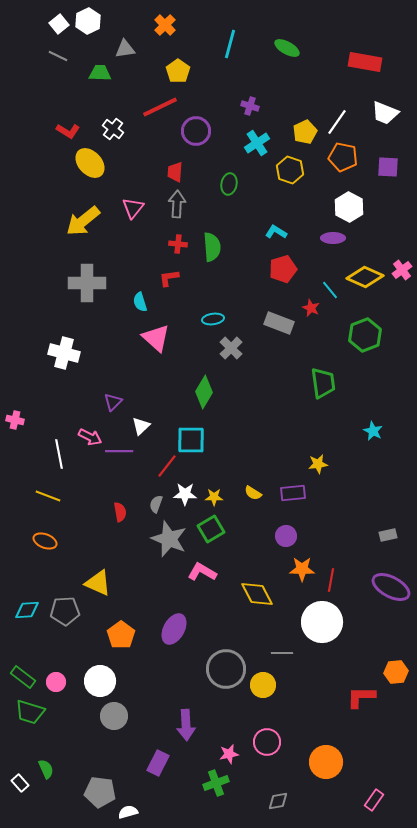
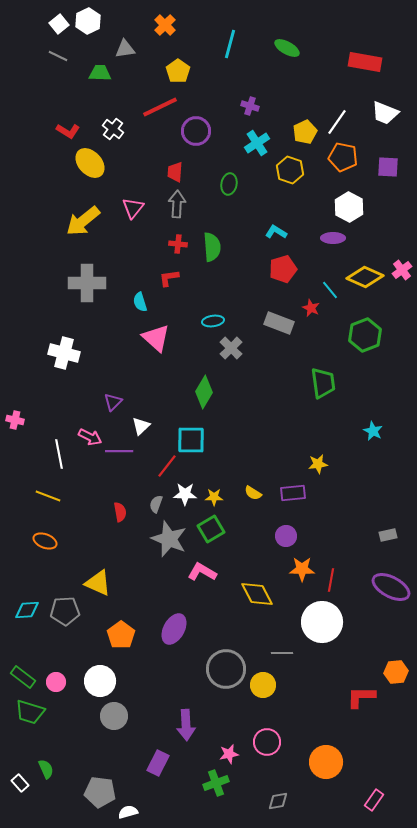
cyan ellipse at (213, 319): moved 2 px down
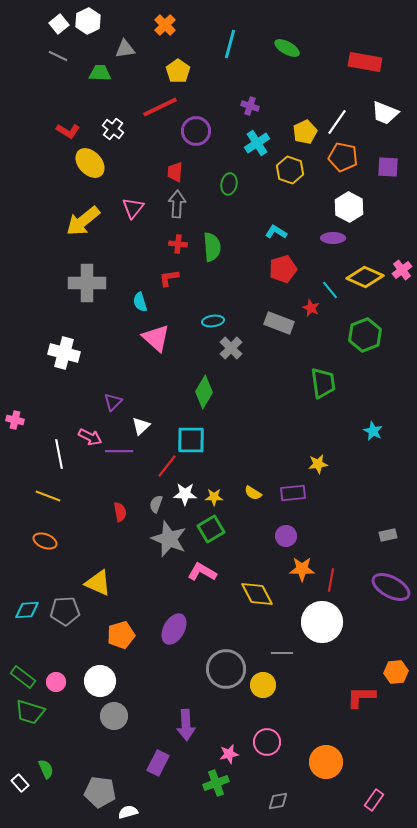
orange pentagon at (121, 635): rotated 20 degrees clockwise
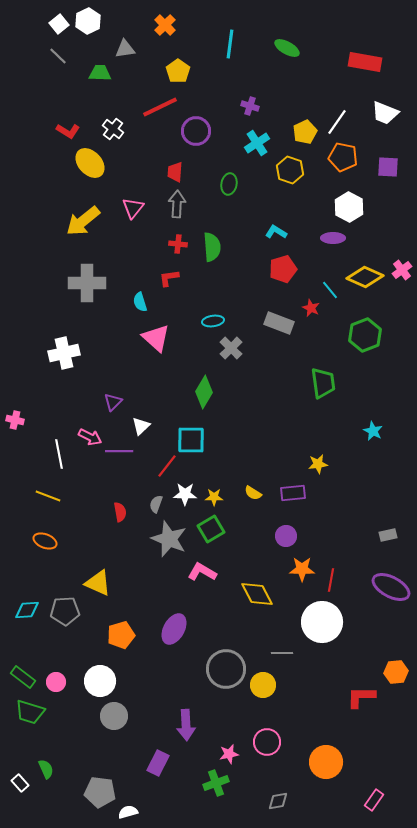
cyan line at (230, 44): rotated 8 degrees counterclockwise
gray line at (58, 56): rotated 18 degrees clockwise
white cross at (64, 353): rotated 28 degrees counterclockwise
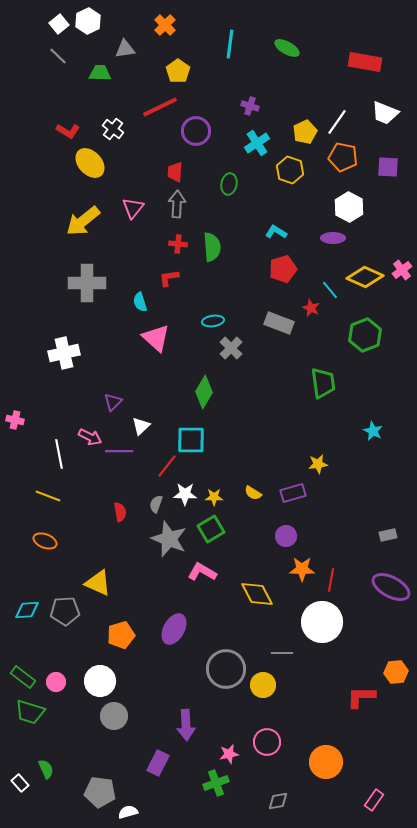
purple rectangle at (293, 493): rotated 10 degrees counterclockwise
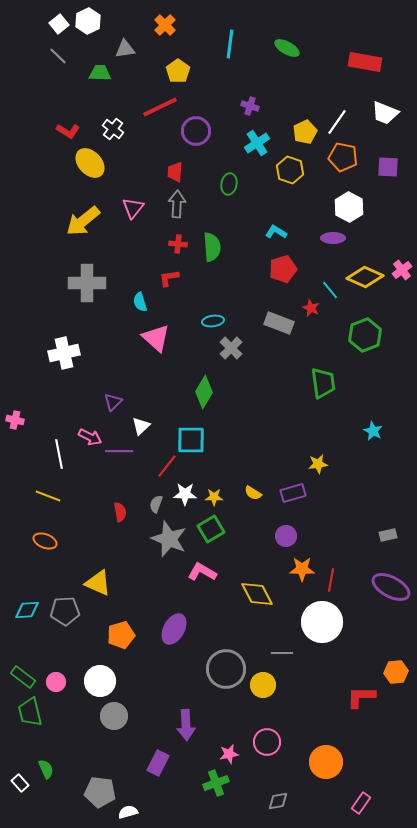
green trapezoid at (30, 712): rotated 60 degrees clockwise
pink rectangle at (374, 800): moved 13 px left, 3 px down
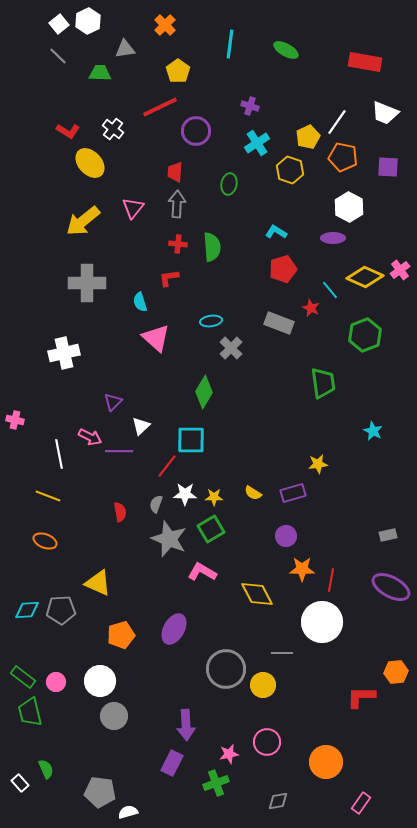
green ellipse at (287, 48): moved 1 px left, 2 px down
yellow pentagon at (305, 132): moved 3 px right, 5 px down
pink cross at (402, 270): moved 2 px left
cyan ellipse at (213, 321): moved 2 px left
gray pentagon at (65, 611): moved 4 px left, 1 px up
purple rectangle at (158, 763): moved 14 px right
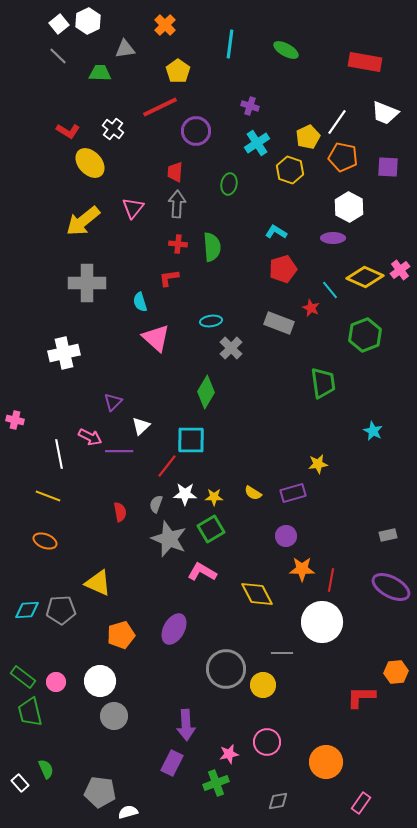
green diamond at (204, 392): moved 2 px right
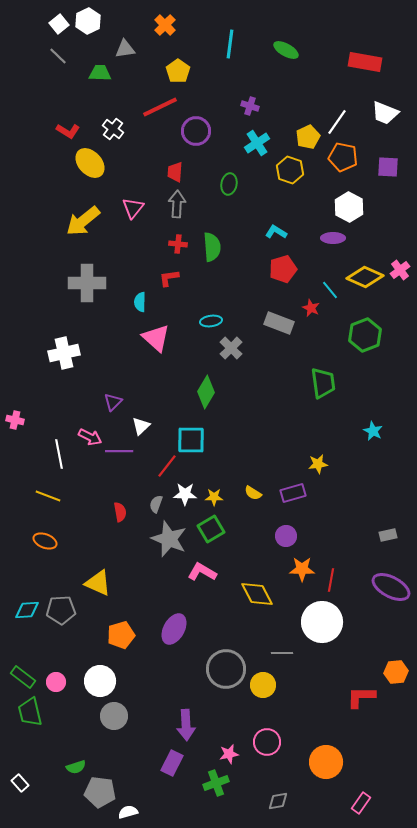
cyan semicircle at (140, 302): rotated 18 degrees clockwise
green semicircle at (46, 769): moved 30 px right, 2 px up; rotated 96 degrees clockwise
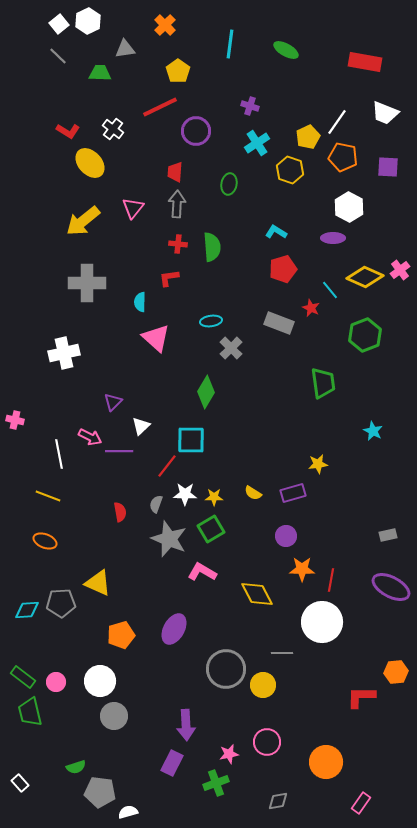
gray pentagon at (61, 610): moved 7 px up
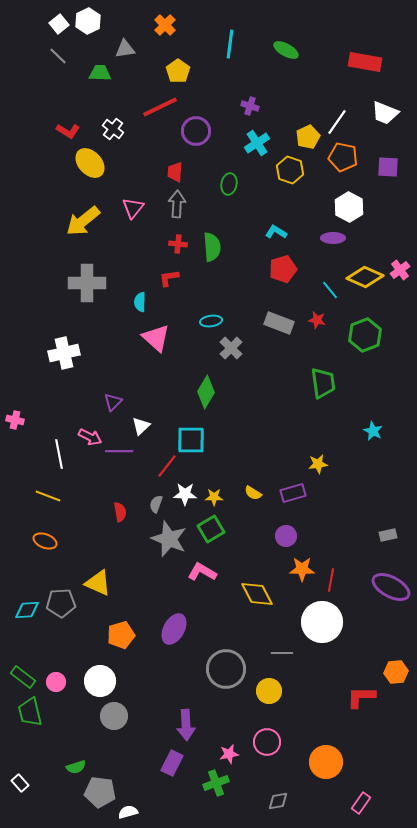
red star at (311, 308): moved 6 px right, 12 px down; rotated 12 degrees counterclockwise
yellow circle at (263, 685): moved 6 px right, 6 px down
